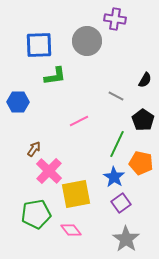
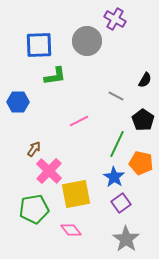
purple cross: rotated 20 degrees clockwise
green pentagon: moved 2 px left, 5 px up
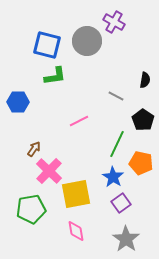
purple cross: moved 1 px left, 3 px down
blue square: moved 8 px right; rotated 16 degrees clockwise
black semicircle: rotated 21 degrees counterclockwise
blue star: moved 1 px left
green pentagon: moved 3 px left
pink diamond: moved 5 px right, 1 px down; rotated 30 degrees clockwise
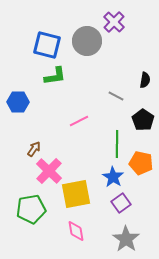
purple cross: rotated 15 degrees clockwise
green line: rotated 24 degrees counterclockwise
